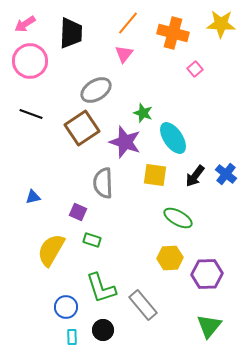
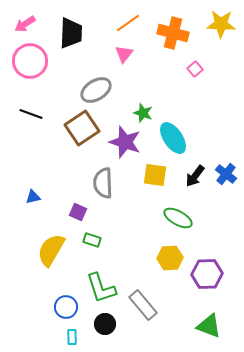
orange line: rotated 15 degrees clockwise
green triangle: rotated 48 degrees counterclockwise
black circle: moved 2 px right, 6 px up
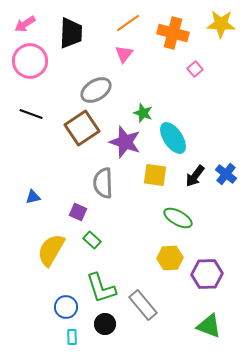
green rectangle: rotated 24 degrees clockwise
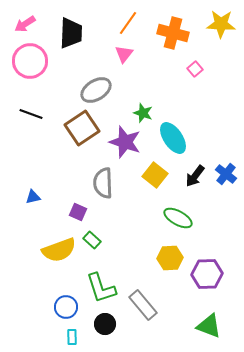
orange line: rotated 20 degrees counterclockwise
yellow square: rotated 30 degrees clockwise
yellow semicircle: moved 8 px right; rotated 140 degrees counterclockwise
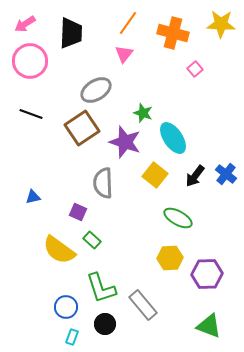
yellow semicircle: rotated 56 degrees clockwise
cyan rectangle: rotated 21 degrees clockwise
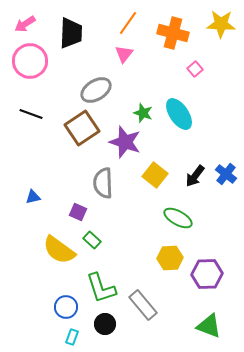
cyan ellipse: moved 6 px right, 24 px up
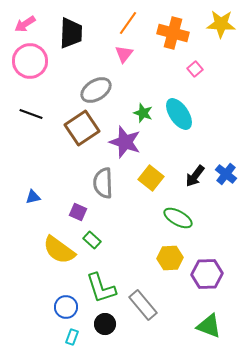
yellow square: moved 4 px left, 3 px down
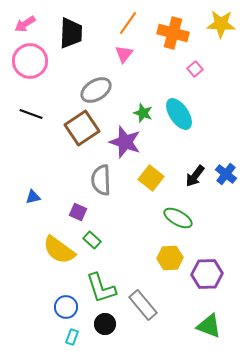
gray semicircle: moved 2 px left, 3 px up
